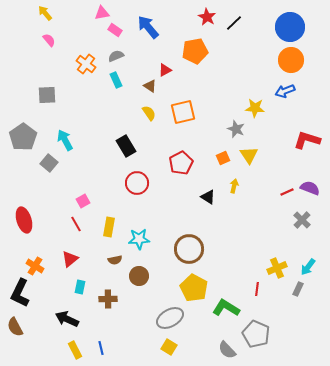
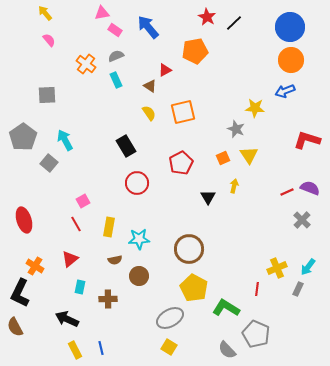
black triangle at (208, 197): rotated 28 degrees clockwise
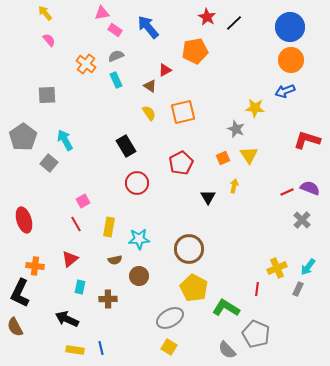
orange cross at (35, 266): rotated 24 degrees counterclockwise
yellow rectangle at (75, 350): rotated 54 degrees counterclockwise
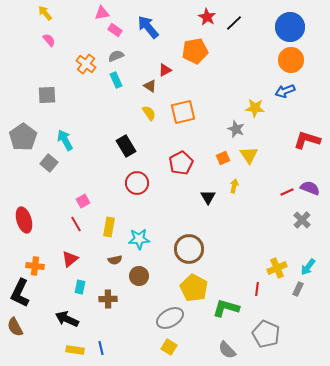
green L-shape at (226, 308): rotated 16 degrees counterclockwise
gray pentagon at (256, 334): moved 10 px right
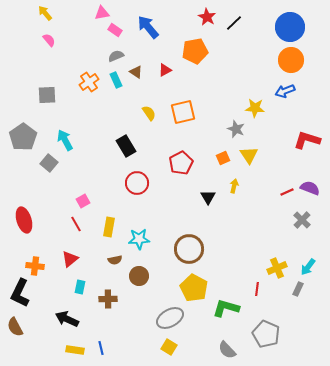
orange cross at (86, 64): moved 3 px right, 18 px down; rotated 18 degrees clockwise
brown triangle at (150, 86): moved 14 px left, 14 px up
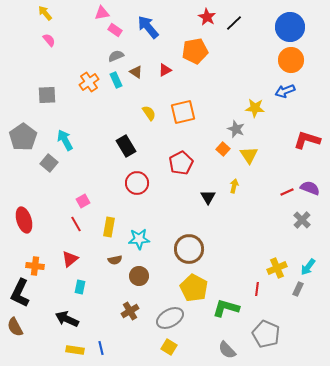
orange square at (223, 158): moved 9 px up; rotated 24 degrees counterclockwise
brown cross at (108, 299): moved 22 px right, 12 px down; rotated 30 degrees counterclockwise
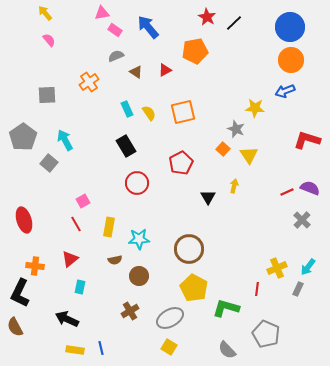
cyan rectangle at (116, 80): moved 11 px right, 29 px down
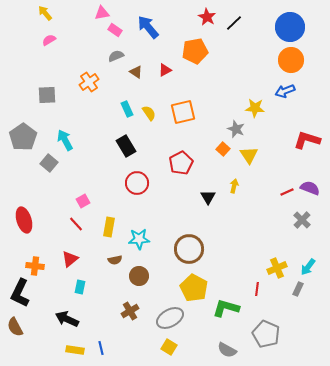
pink semicircle at (49, 40): rotated 80 degrees counterclockwise
red line at (76, 224): rotated 14 degrees counterclockwise
gray semicircle at (227, 350): rotated 18 degrees counterclockwise
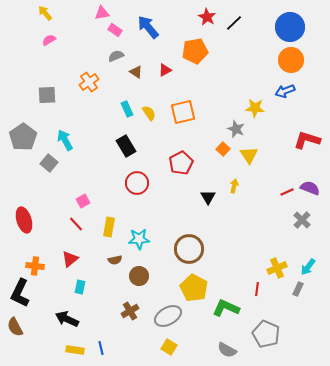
green L-shape at (226, 308): rotated 8 degrees clockwise
gray ellipse at (170, 318): moved 2 px left, 2 px up
